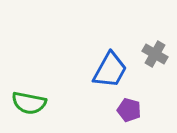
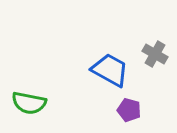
blue trapezoid: rotated 90 degrees counterclockwise
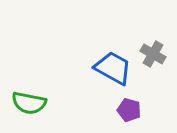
gray cross: moved 2 px left
blue trapezoid: moved 3 px right, 2 px up
